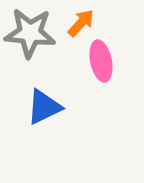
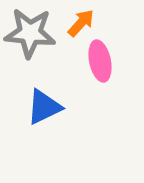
pink ellipse: moved 1 px left
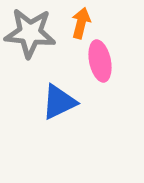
orange arrow: rotated 28 degrees counterclockwise
blue triangle: moved 15 px right, 5 px up
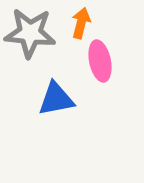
blue triangle: moved 3 px left, 3 px up; rotated 15 degrees clockwise
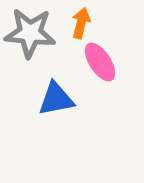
pink ellipse: moved 1 px down; rotated 21 degrees counterclockwise
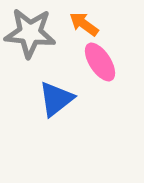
orange arrow: moved 3 px right, 1 px down; rotated 68 degrees counterclockwise
blue triangle: rotated 27 degrees counterclockwise
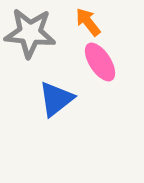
orange arrow: moved 4 px right, 2 px up; rotated 16 degrees clockwise
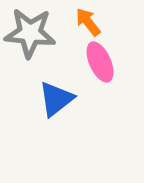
pink ellipse: rotated 9 degrees clockwise
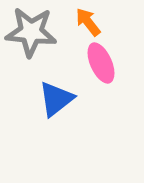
gray star: moved 1 px right, 1 px up
pink ellipse: moved 1 px right, 1 px down
